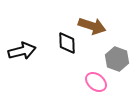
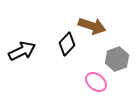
black diamond: moved 1 px down; rotated 45 degrees clockwise
black arrow: rotated 12 degrees counterclockwise
gray hexagon: rotated 20 degrees clockwise
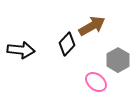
brown arrow: rotated 48 degrees counterclockwise
black arrow: moved 1 px left, 1 px up; rotated 32 degrees clockwise
gray hexagon: moved 1 px right, 1 px down; rotated 10 degrees counterclockwise
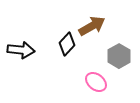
gray hexagon: moved 1 px right, 4 px up
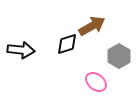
black diamond: rotated 30 degrees clockwise
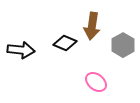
brown arrow: rotated 128 degrees clockwise
black diamond: moved 2 px left, 1 px up; rotated 40 degrees clockwise
gray hexagon: moved 4 px right, 11 px up
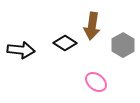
black diamond: rotated 10 degrees clockwise
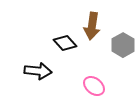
black diamond: rotated 15 degrees clockwise
black arrow: moved 17 px right, 21 px down
pink ellipse: moved 2 px left, 4 px down
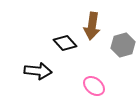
gray hexagon: rotated 15 degrees clockwise
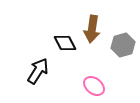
brown arrow: moved 3 px down
black diamond: rotated 15 degrees clockwise
black arrow: rotated 64 degrees counterclockwise
